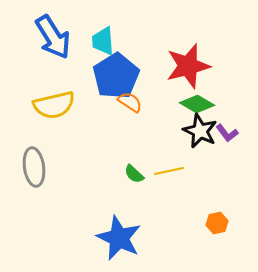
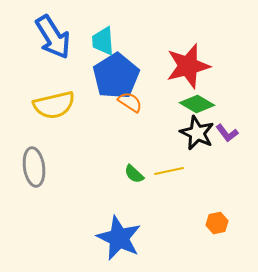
black star: moved 3 px left, 2 px down
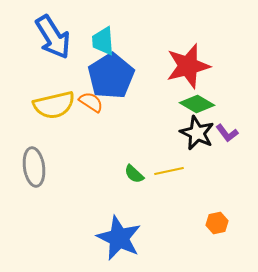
blue pentagon: moved 5 px left
orange semicircle: moved 39 px left
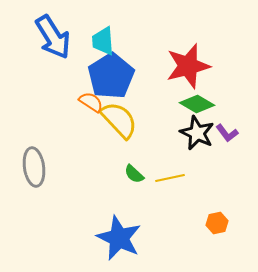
yellow semicircle: moved 65 px right, 15 px down; rotated 120 degrees counterclockwise
yellow line: moved 1 px right, 7 px down
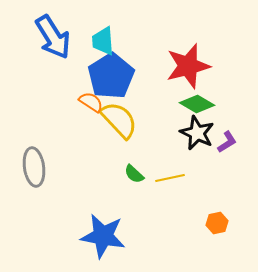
purple L-shape: moved 9 px down; rotated 85 degrees counterclockwise
blue star: moved 16 px left, 2 px up; rotated 15 degrees counterclockwise
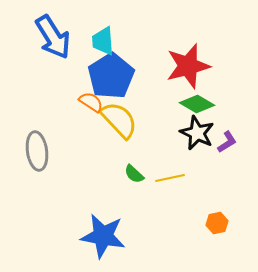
gray ellipse: moved 3 px right, 16 px up
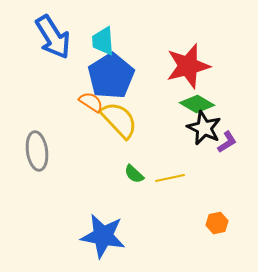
black star: moved 7 px right, 5 px up
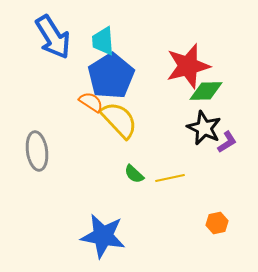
green diamond: moved 9 px right, 13 px up; rotated 32 degrees counterclockwise
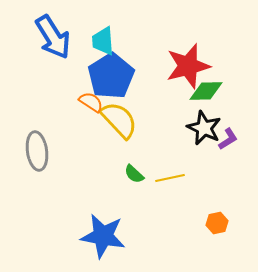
purple L-shape: moved 1 px right, 3 px up
